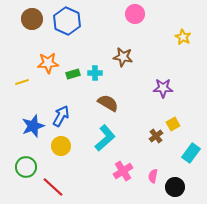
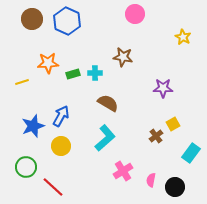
pink semicircle: moved 2 px left, 4 px down
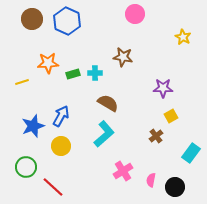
yellow square: moved 2 px left, 8 px up
cyan L-shape: moved 1 px left, 4 px up
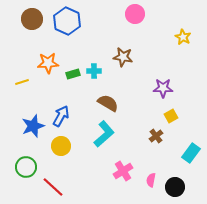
cyan cross: moved 1 px left, 2 px up
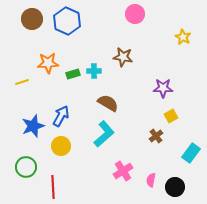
red line: rotated 45 degrees clockwise
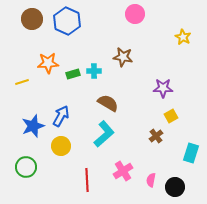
cyan rectangle: rotated 18 degrees counterclockwise
red line: moved 34 px right, 7 px up
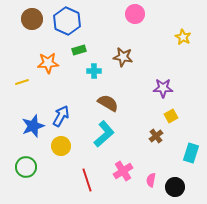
green rectangle: moved 6 px right, 24 px up
red line: rotated 15 degrees counterclockwise
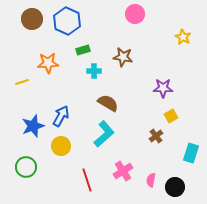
green rectangle: moved 4 px right
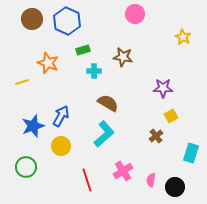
orange star: rotated 25 degrees clockwise
